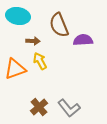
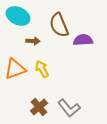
cyan ellipse: rotated 15 degrees clockwise
yellow arrow: moved 2 px right, 8 px down
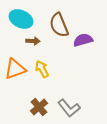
cyan ellipse: moved 3 px right, 3 px down
purple semicircle: rotated 12 degrees counterclockwise
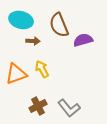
cyan ellipse: moved 1 px down; rotated 10 degrees counterclockwise
orange triangle: moved 1 px right, 5 px down
brown cross: moved 1 px left, 1 px up; rotated 12 degrees clockwise
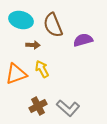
brown semicircle: moved 6 px left
brown arrow: moved 4 px down
gray L-shape: moved 1 px left; rotated 10 degrees counterclockwise
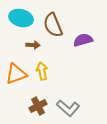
cyan ellipse: moved 2 px up
yellow arrow: moved 2 px down; rotated 18 degrees clockwise
